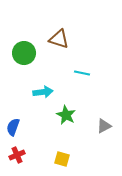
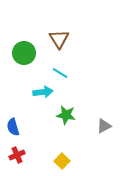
brown triangle: rotated 40 degrees clockwise
cyan line: moved 22 px left; rotated 21 degrees clockwise
green star: rotated 18 degrees counterclockwise
blue semicircle: rotated 36 degrees counterclockwise
yellow square: moved 2 px down; rotated 28 degrees clockwise
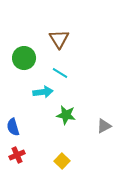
green circle: moved 5 px down
